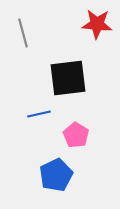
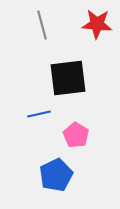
gray line: moved 19 px right, 8 px up
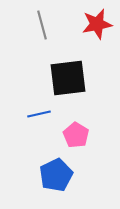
red star: rotated 16 degrees counterclockwise
